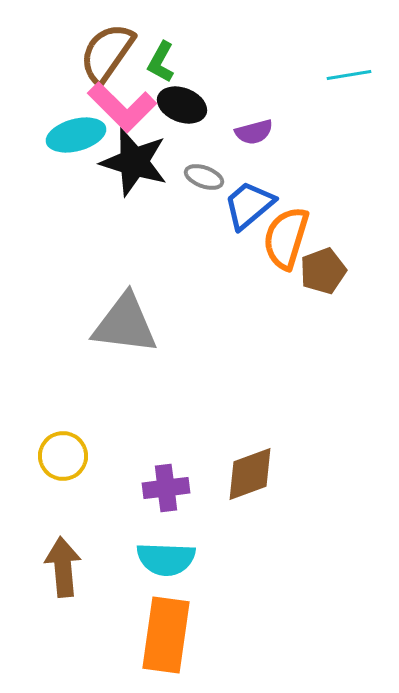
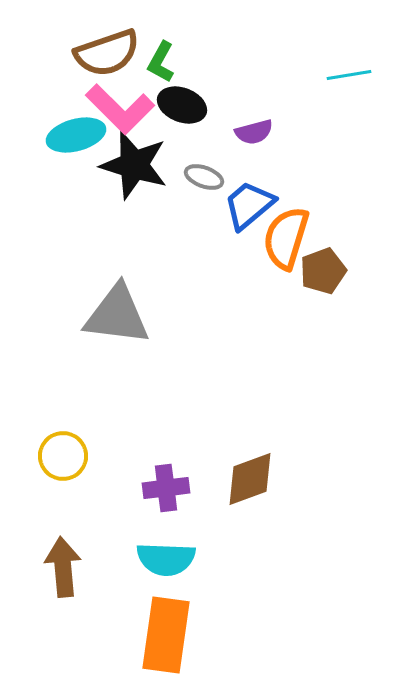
brown semicircle: rotated 144 degrees counterclockwise
pink L-shape: moved 2 px left, 2 px down
black star: moved 3 px down
gray triangle: moved 8 px left, 9 px up
brown diamond: moved 5 px down
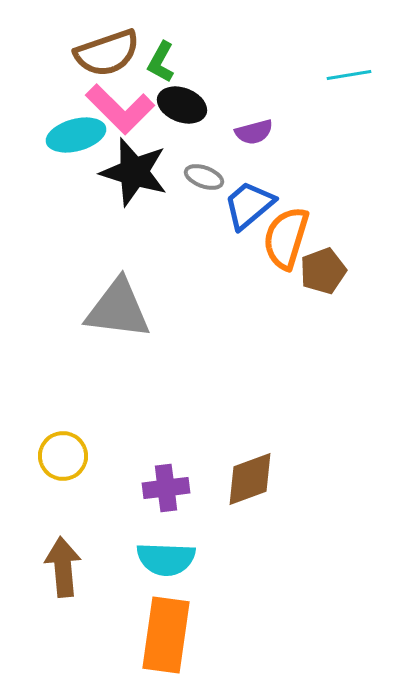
black star: moved 7 px down
gray triangle: moved 1 px right, 6 px up
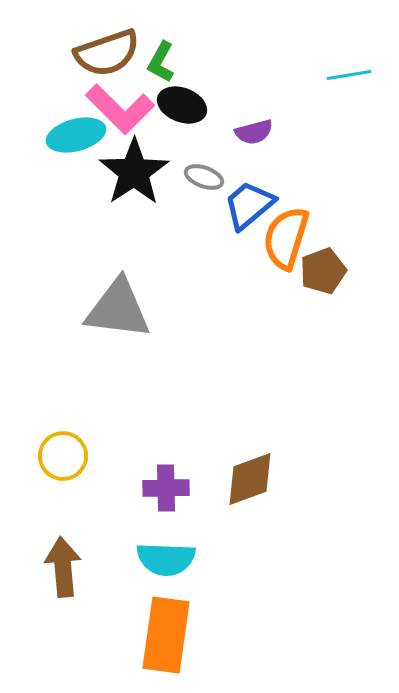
black star: rotated 22 degrees clockwise
purple cross: rotated 6 degrees clockwise
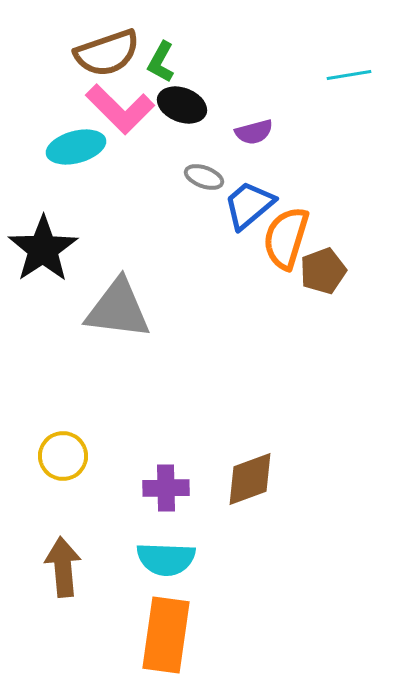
cyan ellipse: moved 12 px down
black star: moved 91 px left, 77 px down
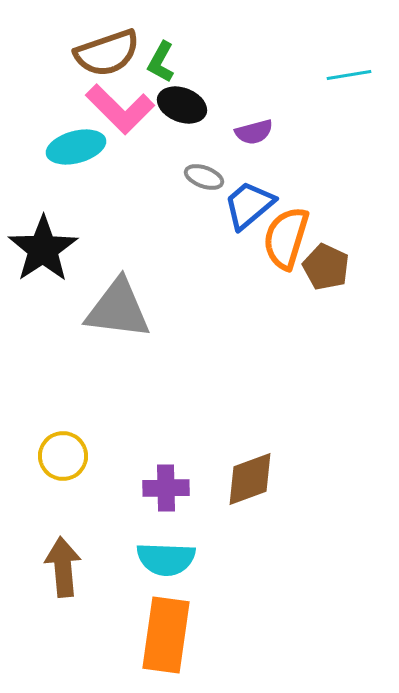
brown pentagon: moved 3 px right, 4 px up; rotated 27 degrees counterclockwise
